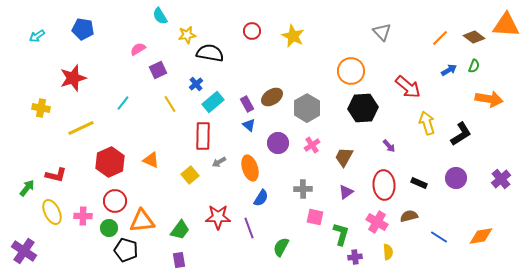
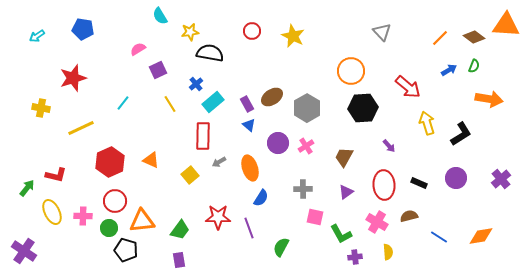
yellow star at (187, 35): moved 3 px right, 3 px up
pink cross at (312, 145): moved 6 px left, 1 px down
green L-shape at (341, 234): rotated 135 degrees clockwise
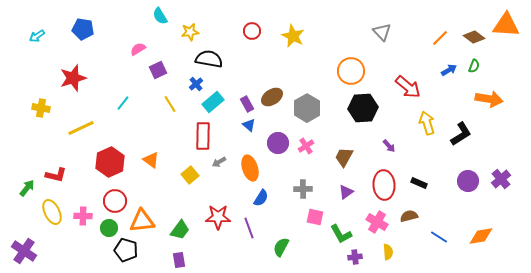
black semicircle at (210, 53): moved 1 px left, 6 px down
orange triangle at (151, 160): rotated 12 degrees clockwise
purple circle at (456, 178): moved 12 px right, 3 px down
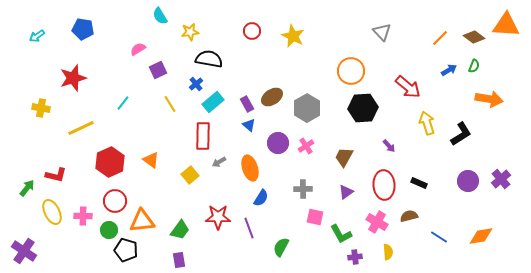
green circle at (109, 228): moved 2 px down
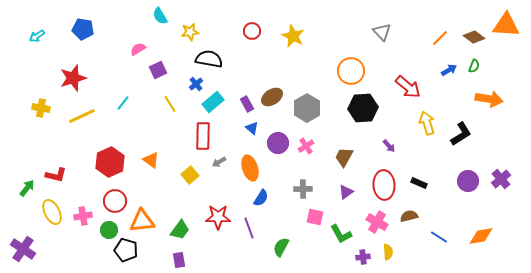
blue triangle at (249, 125): moved 3 px right, 3 px down
yellow line at (81, 128): moved 1 px right, 12 px up
pink cross at (83, 216): rotated 12 degrees counterclockwise
purple cross at (24, 251): moved 1 px left, 2 px up
purple cross at (355, 257): moved 8 px right
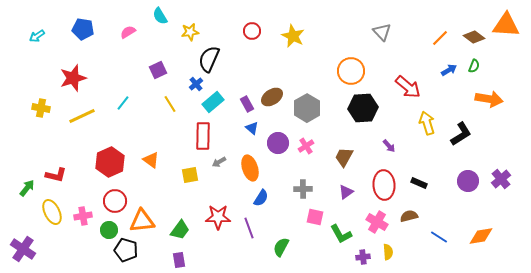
pink semicircle at (138, 49): moved 10 px left, 17 px up
black semicircle at (209, 59): rotated 76 degrees counterclockwise
yellow square at (190, 175): rotated 30 degrees clockwise
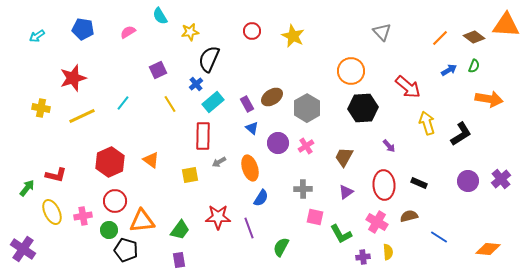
orange diamond at (481, 236): moved 7 px right, 13 px down; rotated 15 degrees clockwise
